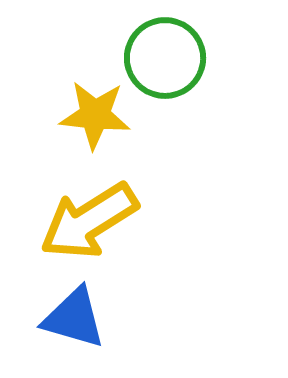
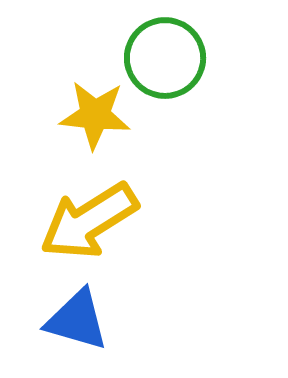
blue triangle: moved 3 px right, 2 px down
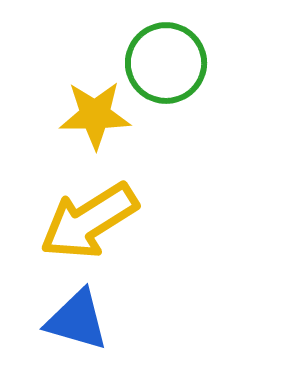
green circle: moved 1 px right, 5 px down
yellow star: rotated 6 degrees counterclockwise
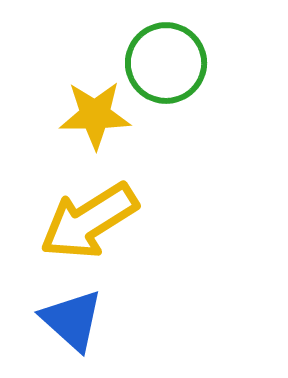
blue triangle: moved 5 px left; rotated 26 degrees clockwise
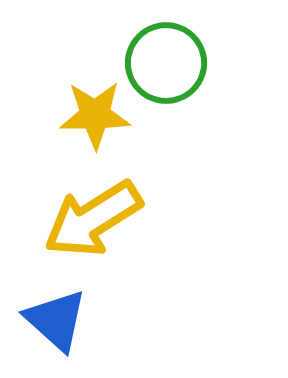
yellow arrow: moved 4 px right, 2 px up
blue triangle: moved 16 px left
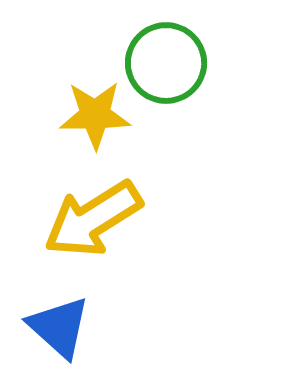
blue triangle: moved 3 px right, 7 px down
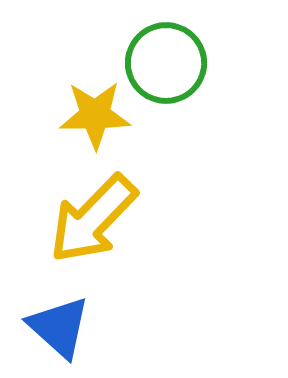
yellow arrow: rotated 14 degrees counterclockwise
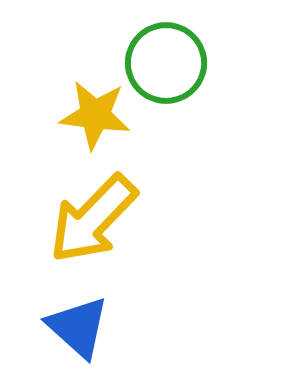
yellow star: rotated 8 degrees clockwise
blue triangle: moved 19 px right
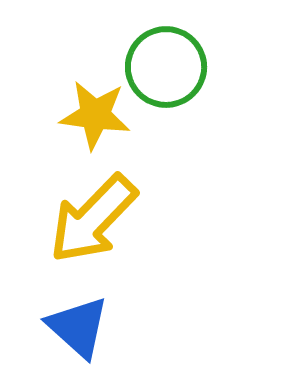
green circle: moved 4 px down
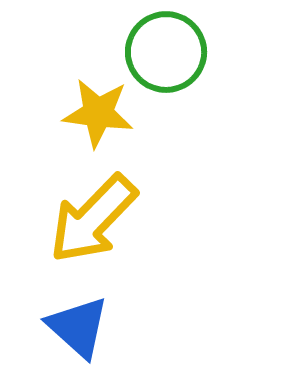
green circle: moved 15 px up
yellow star: moved 3 px right, 2 px up
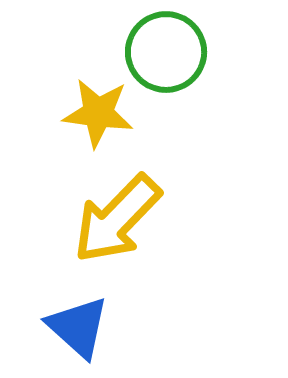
yellow arrow: moved 24 px right
